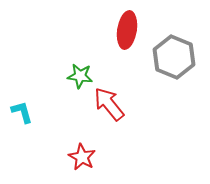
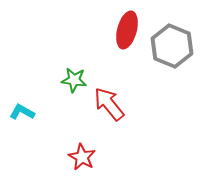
red ellipse: rotated 6 degrees clockwise
gray hexagon: moved 2 px left, 11 px up
green star: moved 6 px left, 4 px down
cyan L-shape: rotated 45 degrees counterclockwise
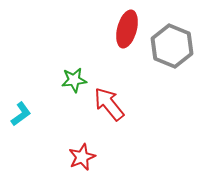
red ellipse: moved 1 px up
green star: rotated 15 degrees counterclockwise
cyan L-shape: moved 1 px left, 2 px down; rotated 115 degrees clockwise
red star: rotated 20 degrees clockwise
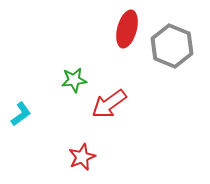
red arrow: rotated 87 degrees counterclockwise
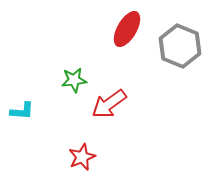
red ellipse: rotated 15 degrees clockwise
gray hexagon: moved 8 px right
cyan L-shape: moved 1 px right, 3 px up; rotated 40 degrees clockwise
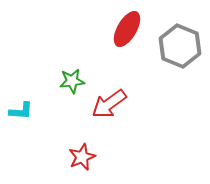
green star: moved 2 px left, 1 px down
cyan L-shape: moved 1 px left
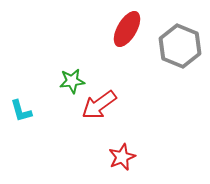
red arrow: moved 10 px left, 1 px down
cyan L-shape: rotated 70 degrees clockwise
red star: moved 40 px right
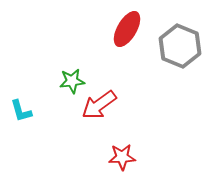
red star: rotated 20 degrees clockwise
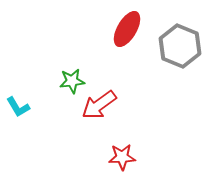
cyan L-shape: moved 3 px left, 4 px up; rotated 15 degrees counterclockwise
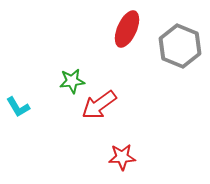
red ellipse: rotated 6 degrees counterclockwise
